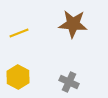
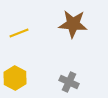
yellow hexagon: moved 3 px left, 1 px down
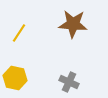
yellow line: rotated 36 degrees counterclockwise
yellow hexagon: rotated 15 degrees counterclockwise
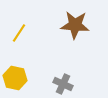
brown star: moved 2 px right, 1 px down
gray cross: moved 6 px left, 2 px down
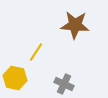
yellow line: moved 17 px right, 19 px down
gray cross: moved 1 px right
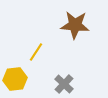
yellow hexagon: moved 1 px down; rotated 20 degrees counterclockwise
gray cross: rotated 18 degrees clockwise
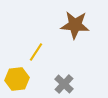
yellow hexagon: moved 2 px right
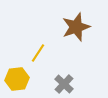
brown star: moved 1 px right, 2 px down; rotated 24 degrees counterclockwise
yellow line: moved 2 px right, 1 px down
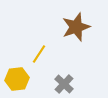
yellow line: moved 1 px right, 1 px down
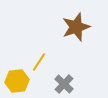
yellow line: moved 8 px down
yellow hexagon: moved 2 px down
